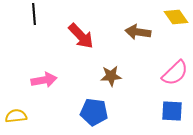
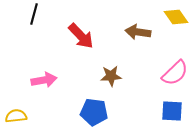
black line: rotated 20 degrees clockwise
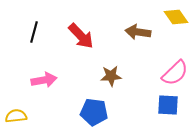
black line: moved 18 px down
blue square: moved 4 px left, 6 px up
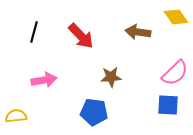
brown star: moved 1 px down
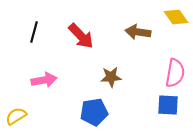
pink semicircle: rotated 36 degrees counterclockwise
blue pentagon: rotated 16 degrees counterclockwise
yellow semicircle: rotated 25 degrees counterclockwise
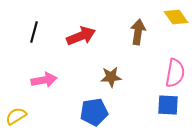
brown arrow: rotated 90 degrees clockwise
red arrow: rotated 68 degrees counterclockwise
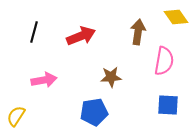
pink semicircle: moved 11 px left, 12 px up
yellow semicircle: rotated 25 degrees counterclockwise
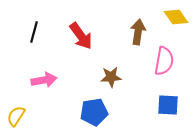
red arrow: rotated 76 degrees clockwise
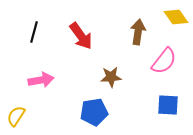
pink semicircle: rotated 28 degrees clockwise
pink arrow: moved 3 px left
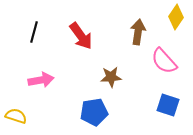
yellow diamond: rotated 70 degrees clockwise
pink semicircle: rotated 100 degrees clockwise
blue square: rotated 15 degrees clockwise
yellow semicircle: rotated 75 degrees clockwise
